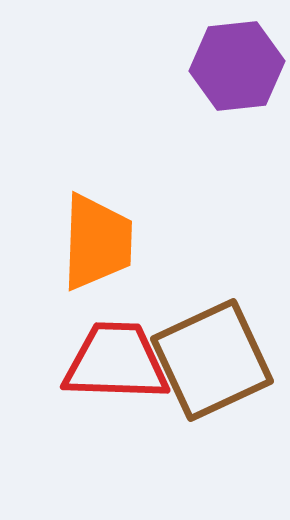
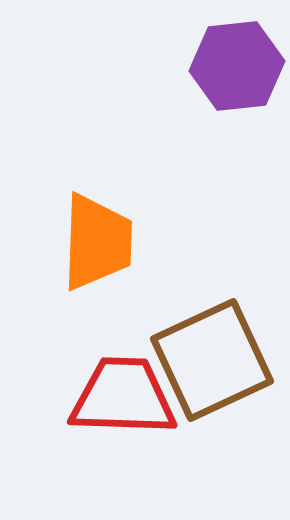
red trapezoid: moved 7 px right, 35 px down
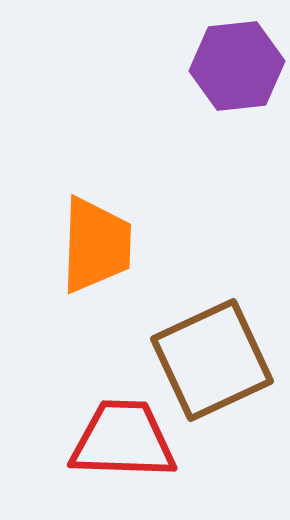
orange trapezoid: moved 1 px left, 3 px down
red trapezoid: moved 43 px down
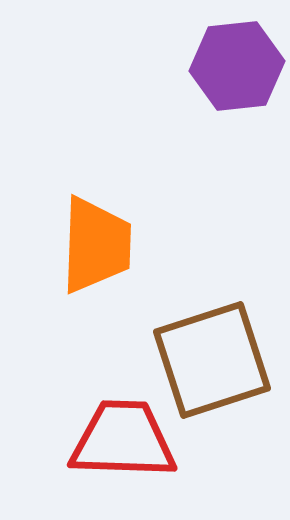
brown square: rotated 7 degrees clockwise
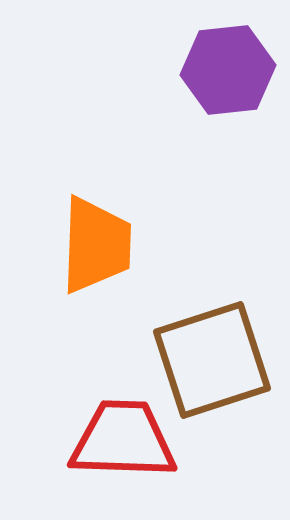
purple hexagon: moved 9 px left, 4 px down
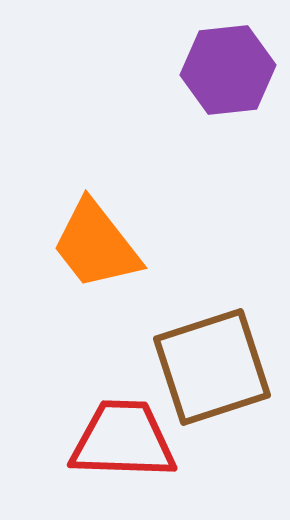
orange trapezoid: rotated 140 degrees clockwise
brown square: moved 7 px down
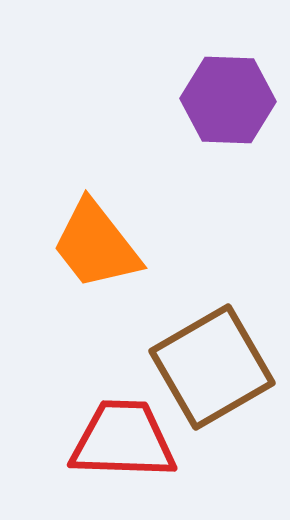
purple hexagon: moved 30 px down; rotated 8 degrees clockwise
brown square: rotated 12 degrees counterclockwise
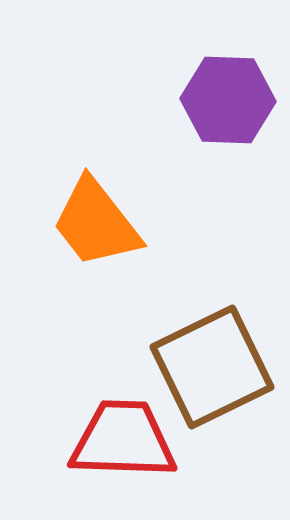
orange trapezoid: moved 22 px up
brown square: rotated 4 degrees clockwise
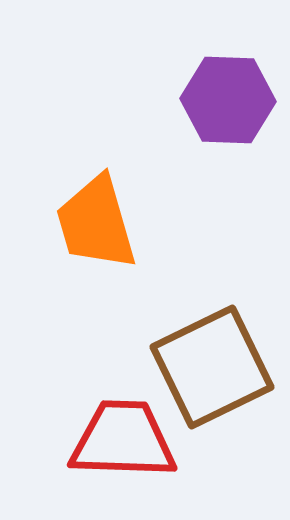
orange trapezoid: rotated 22 degrees clockwise
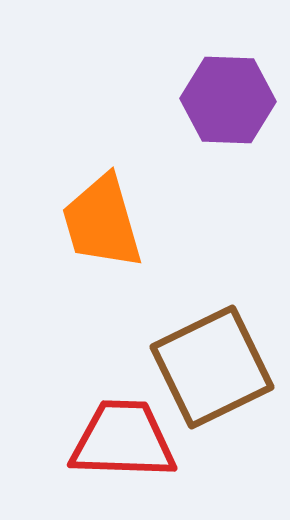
orange trapezoid: moved 6 px right, 1 px up
